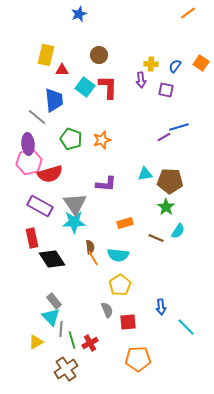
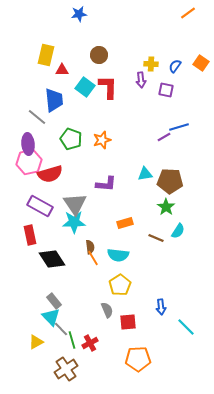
blue star at (79, 14): rotated 14 degrees clockwise
red rectangle at (32, 238): moved 2 px left, 3 px up
gray line at (61, 329): rotated 49 degrees counterclockwise
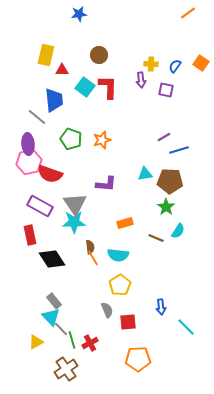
blue line at (179, 127): moved 23 px down
red semicircle at (50, 174): rotated 35 degrees clockwise
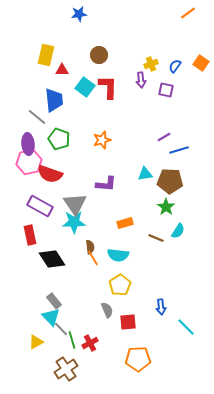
yellow cross at (151, 64): rotated 24 degrees counterclockwise
green pentagon at (71, 139): moved 12 px left
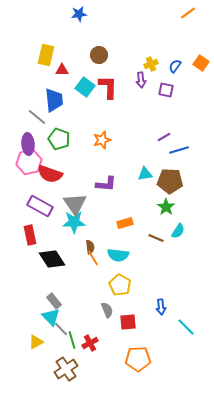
yellow pentagon at (120, 285): rotated 10 degrees counterclockwise
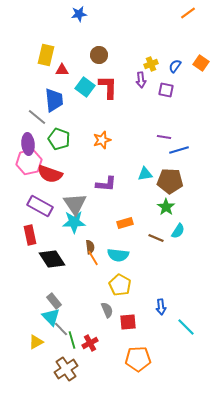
purple line at (164, 137): rotated 40 degrees clockwise
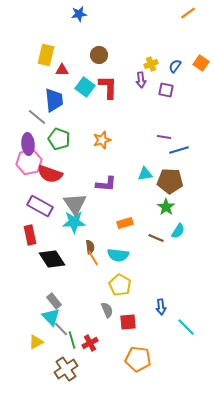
orange pentagon at (138, 359): rotated 10 degrees clockwise
